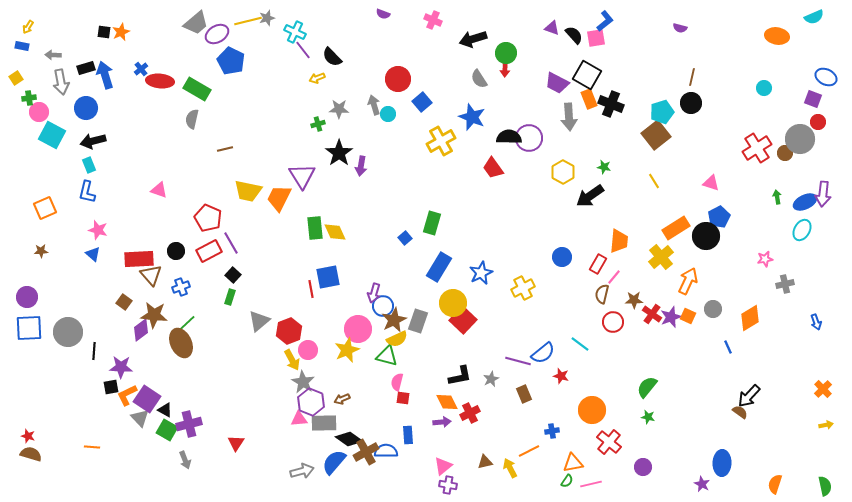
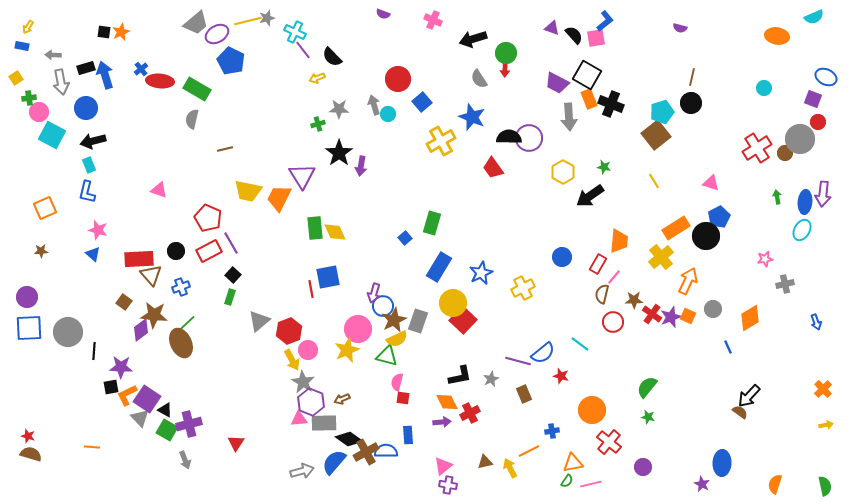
blue ellipse at (805, 202): rotated 60 degrees counterclockwise
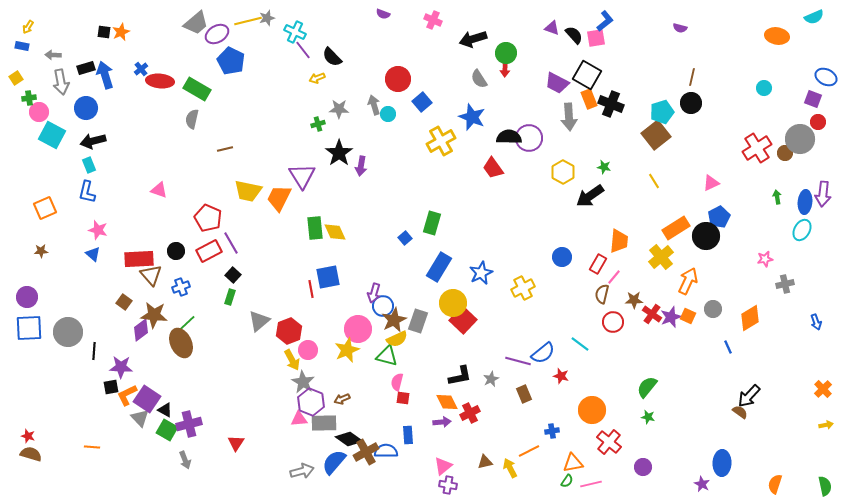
pink triangle at (711, 183): rotated 42 degrees counterclockwise
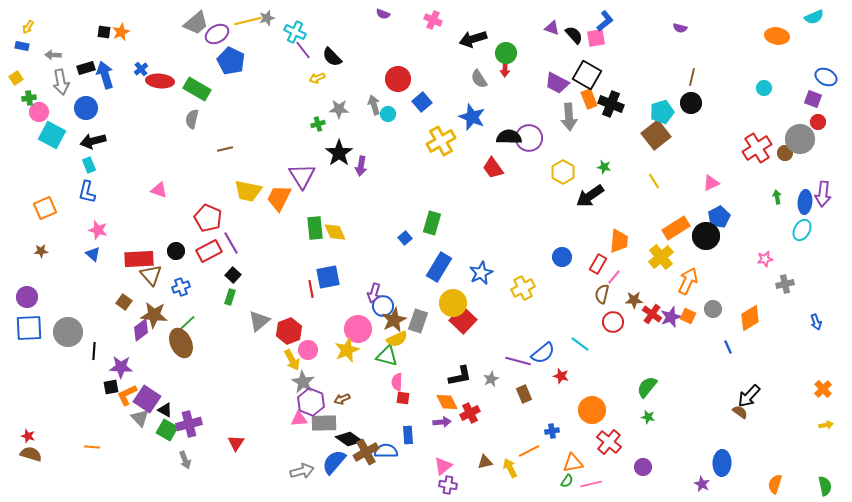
pink semicircle at (397, 382): rotated 12 degrees counterclockwise
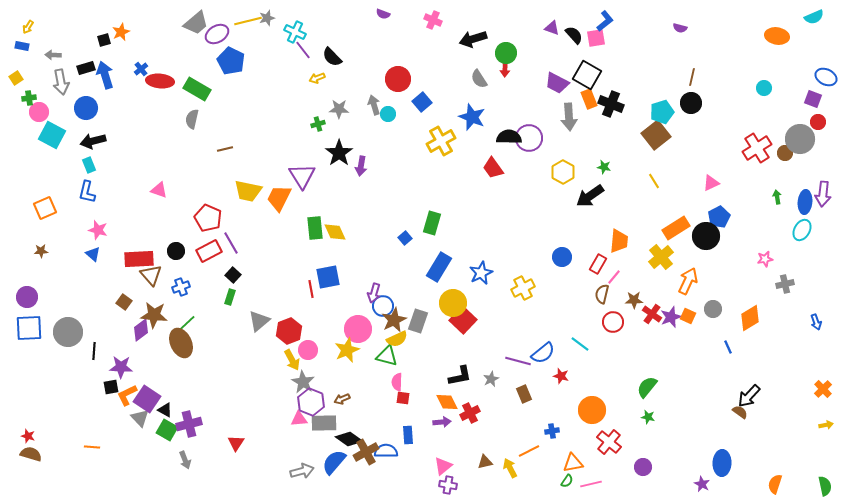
black square at (104, 32): moved 8 px down; rotated 24 degrees counterclockwise
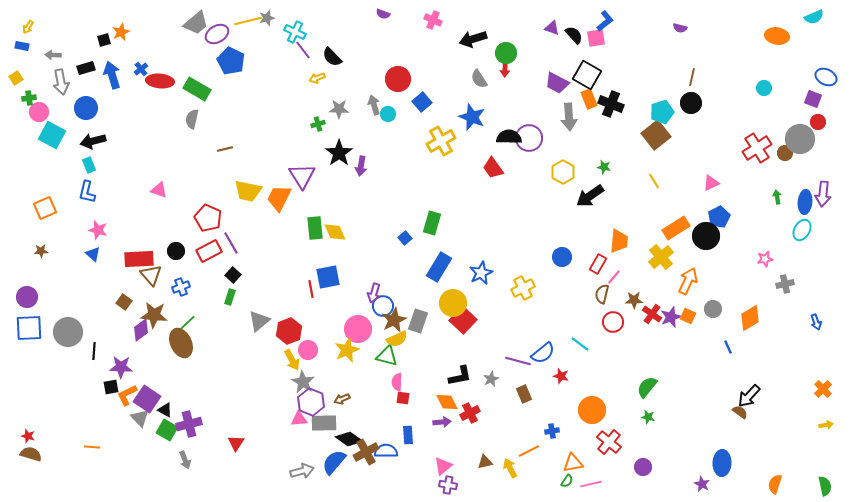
blue arrow at (105, 75): moved 7 px right
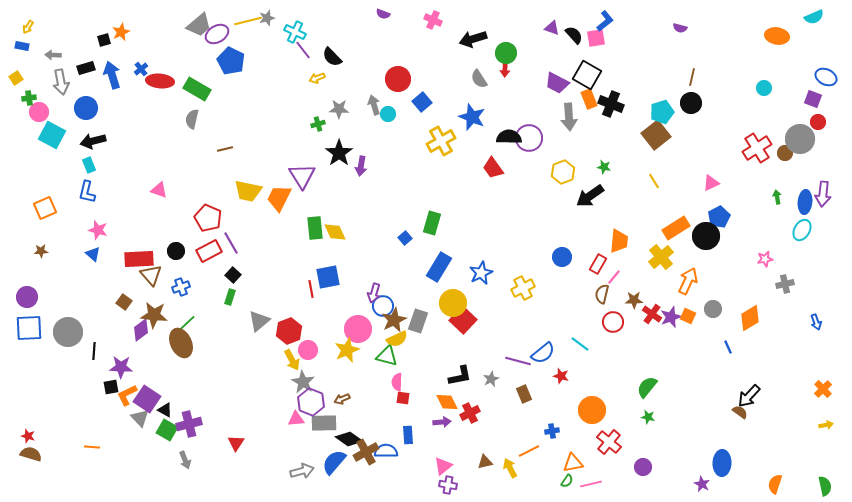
gray trapezoid at (196, 23): moved 3 px right, 2 px down
yellow hexagon at (563, 172): rotated 10 degrees clockwise
pink triangle at (299, 419): moved 3 px left
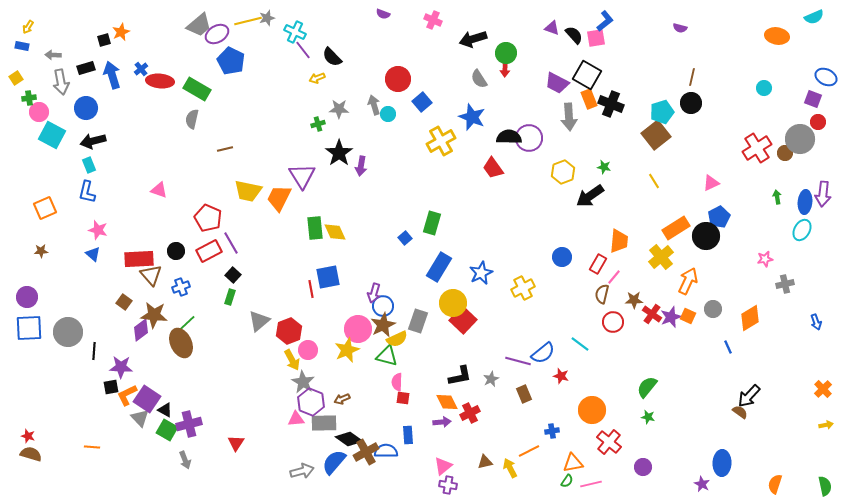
brown star at (394, 320): moved 11 px left, 5 px down
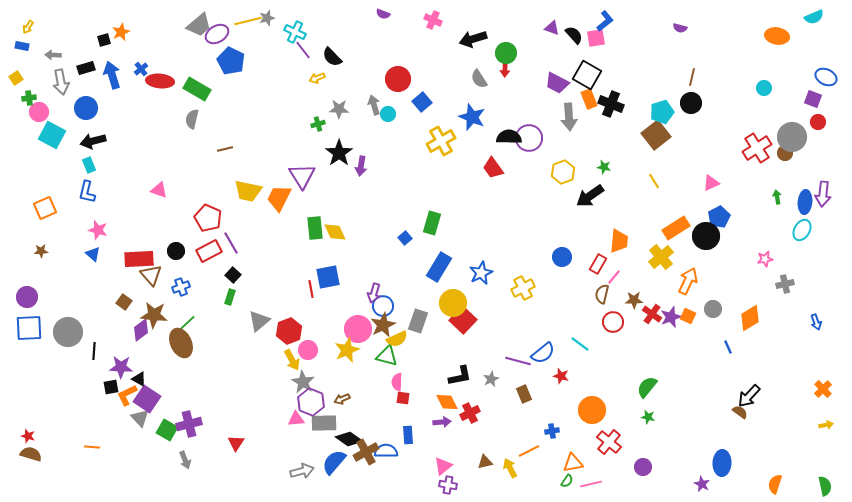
gray circle at (800, 139): moved 8 px left, 2 px up
black triangle at (165, 410): moved 26 px left, 31 px up
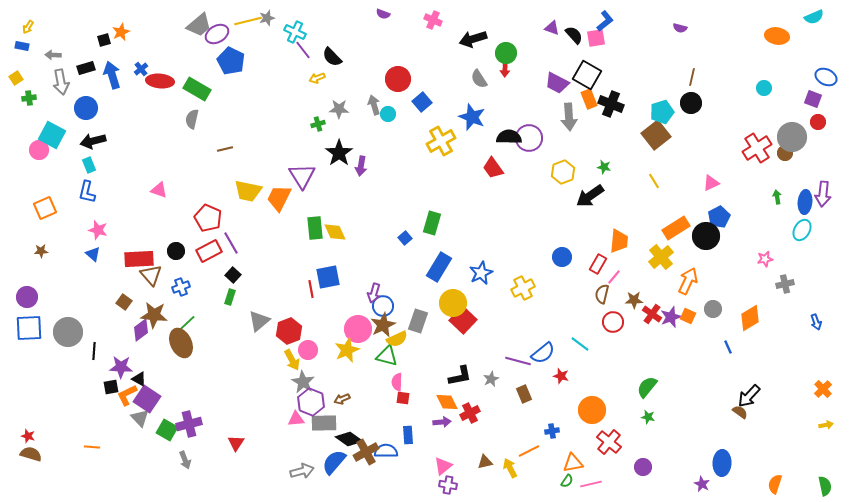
pink circle at (39, 112): moved 38 px down
